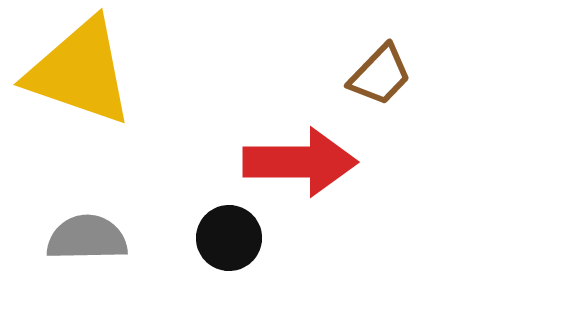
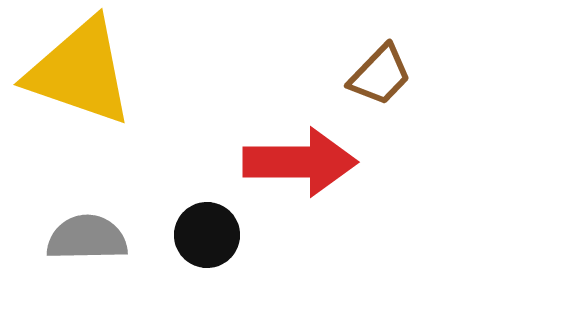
black circle: moved 22 px left, 3 px up
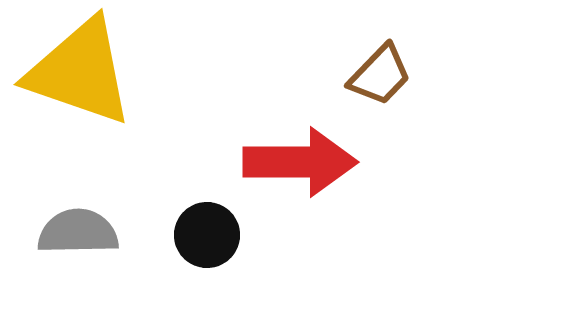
gray semicircle: moved 9 px left, 6 px up
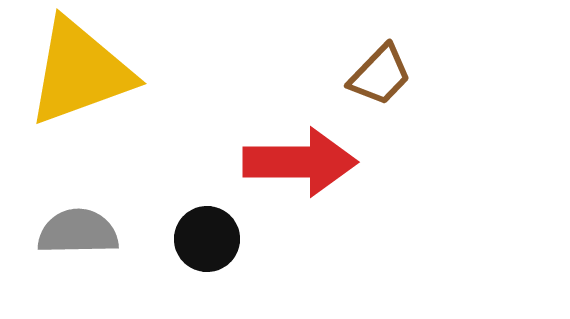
yellow triangle: rotated 39 degrees counterclockwise
black circle: moved 4 px down
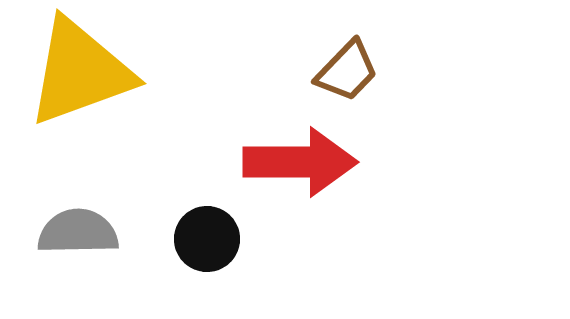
brown trapezoid: moved 33 px left, 4 px up
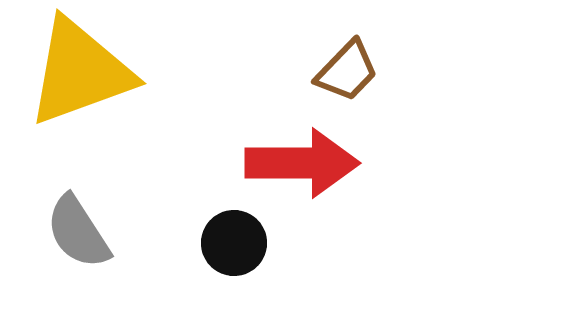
red arrow: moved 2 px right, 1 px down
gray semicircle: rotated 122 degrees counterclockwise
black circle: moved 27 px right, 4 px down
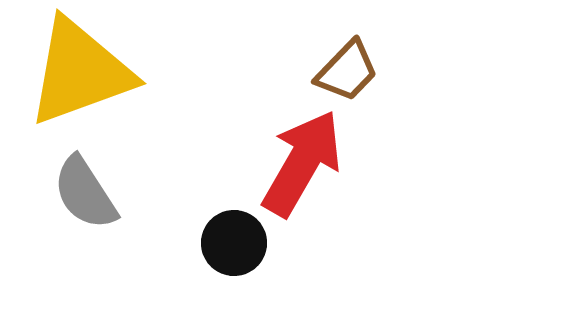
red arrow: rotated 60 degrees counterclockwise
gray semicircle: moved 7 px right, 39 px up
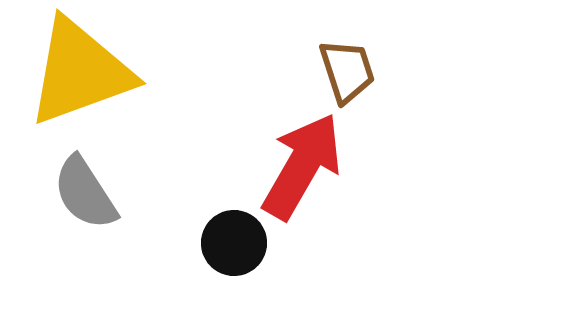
brown trapezoid: rotated 62 degrees counterclockwise
red arrow: moved 3 px down
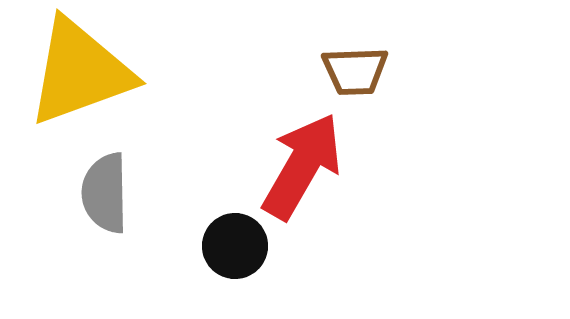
brown trapezoid: moved 8 px right; rotated 106 degrees clockwise
gray semicircle: moved 20 px right; rotated 32 degrees clockwise
black circle: moved 1 px right, 3 px down
